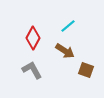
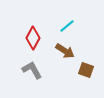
cyan line: moved 1 px left
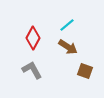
cyan line: moved 1 px up
brown arrow: moved 3 px right, 4 px up
brown square: moved 1 px left, 1 px down
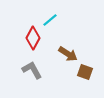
cyan line: moved 17 px left, 5 px up
brown arrow: moved 7 px down
brown square: moved 1 px down
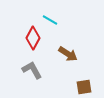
cyan line: rotated 70 degrees clockwise
brown square: moved 1 px left, 15 px down; rotated 28 degrees counterclockwise
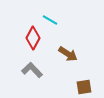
gray L-shape: rotated 15 degrees counterclockwise
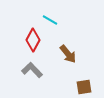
red diamond: moved 2 px down
brown arrow: rotated 18 degrees clockwise
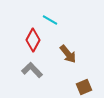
brown square: rotated 14 degrees counterclockwise
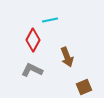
cyan line: rotated 42 degrees counterclockwise
brown arrow: moved 1 px left, 3 px down; rotated 18 degrees clockwise
gray L-shape: rotated 20 degrees counterclockwise
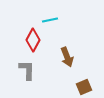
gray L-shape: moved 5 px left; rotated 65 degrees clockwise
